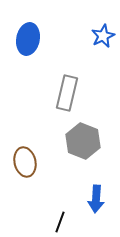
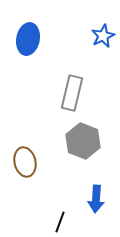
gray rectangle: moved 5 px right
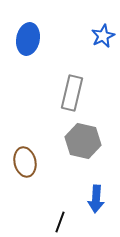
gray hexagon: rotated 8 degrees counterclockwise
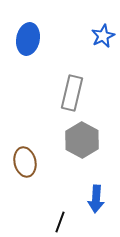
gray hexagon: moved 1 px left, 1 px up; rotated 16 degrees clockwise
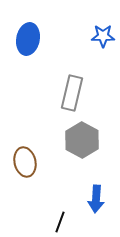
blue star: rotated 25 degrees clockwise
